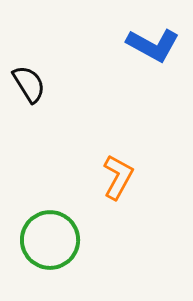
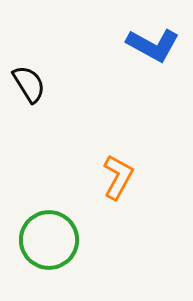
green circle: moved 1 px left
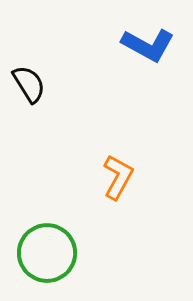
blue L-shape: moved 5 px left
green circle: moved 2 px left, 13 px down
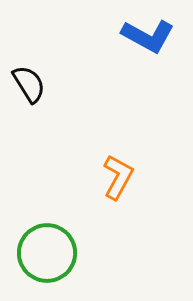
blue L-shape: moved 9 px up
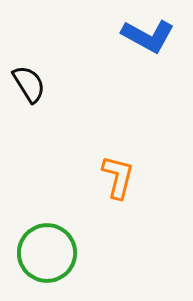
orange L-shape: rotated 15 degrees counterclockwise
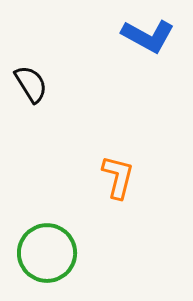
black semicircle: moved 2 px right
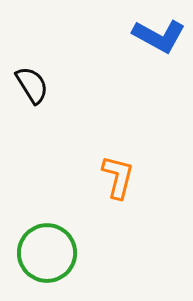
blue L-shape: moved 11 px right
black semicircle: moved 1 px right, 1 px down
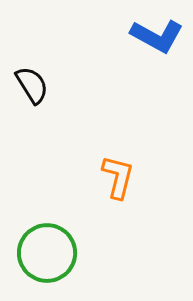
blue L-shape: moved 2 px left
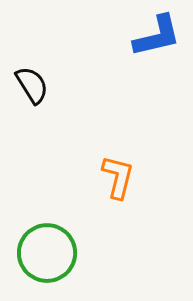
blue L-shape: rotated 42 degrees counterclockwise
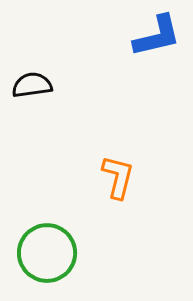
black semicircle: rotated 66 degrees counterclockwise
